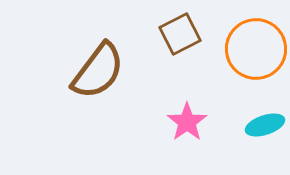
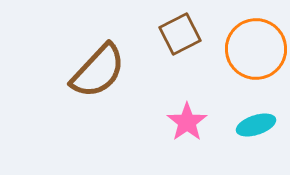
brown semicircle: rotated 6 degrees clockwise
cyan ellipse: moved 9 px left
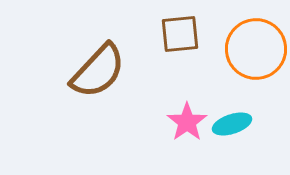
brown square: rotated 21 degrees clockwise
cyan ellipse: moved 24 px left, 1 px up
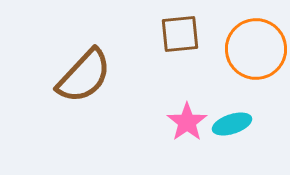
brown semicircle: moved 14 px left, 5 px down
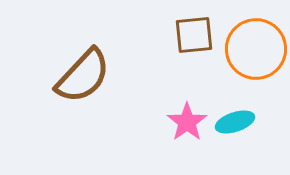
brown square: moved 14 px right, 1 px down
brown semicircle: moved 1 px left
cyan ellipse: moved 3 px right, 2 px up
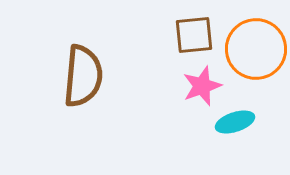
brown semicircle: rotated 38 degrees counterclockwise
pink star: moved 15 px right, 36 px up; rotated 15 degrees clockwise
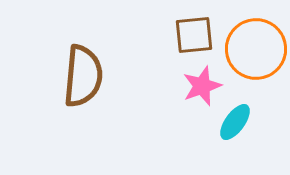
cyan ellipse: rotated 36 degrees counterclockwise
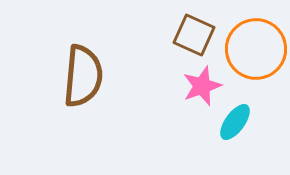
brown square: rotated 30 degrees clockwise
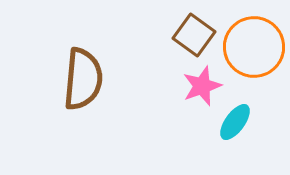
brown square: rotated 12 degrees clockwise
orange circle: moved 2 px left, 2 px up
brown semicircle: moved 3 px down
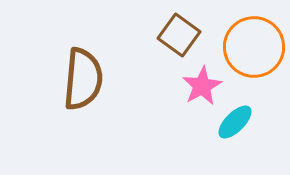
brown square: moved 15 px left
pink star: rotated 9 degrees counterclockwise
cyan ellipse: rotated 9 degrees clockwise
